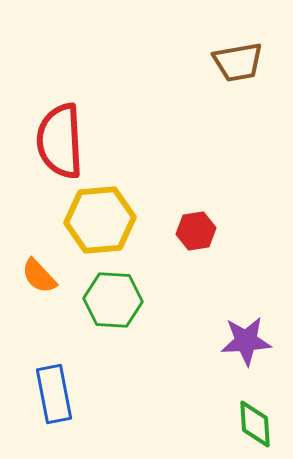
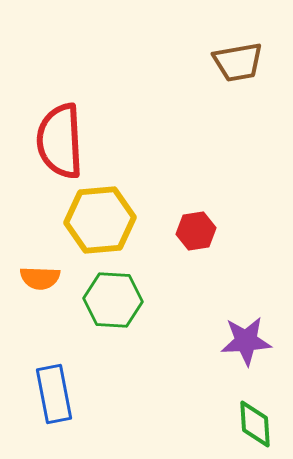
orange semicircle: moved 1 px right, 2 px down; rotated 45 degrees counterclockwise
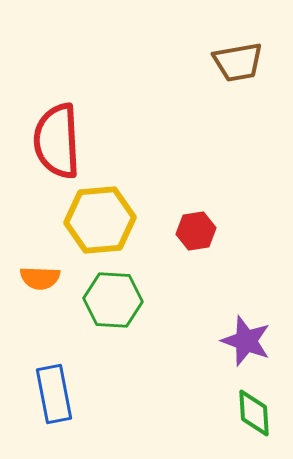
red semicircle: moved 3 px left
purple star: rotated 24 degrees clockwise
green diamond: moved 1 px left, 11 px up
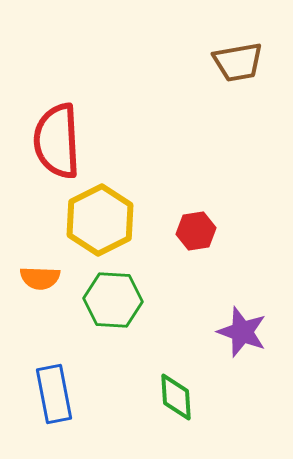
yellow hexagon: rotated 22 degrees counterclockwise
purple star: moved 4 px left, 9 px up
green diamond: moved 78 px left, 16 px up
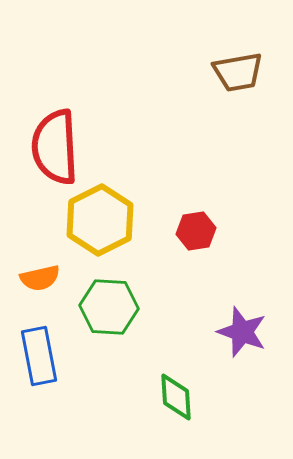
brown trapezoid: moved 10 px down
red semicircle: moved 2 px left, 6 px down
orange semicircle: rotated 15 degrees counterclockwise
green hexagon: moved 4 px left, 7 px down
blue rectangle: moved 15 px left, 38 px up
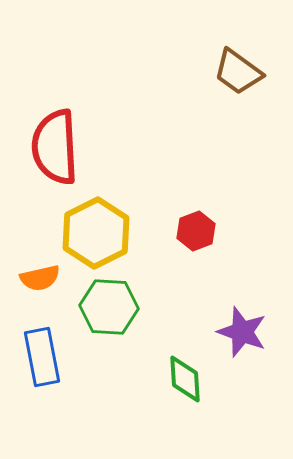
brown trapezoid: rotated 46 degrees clockwise
yellow hexagon: moved 4 px left, 13 px down
red hexagon: rotated 12 degrees counterclockwise
blue rectangle: moved 3 px right, 1 px down
green diamond: moved 9 px right, 18 px up
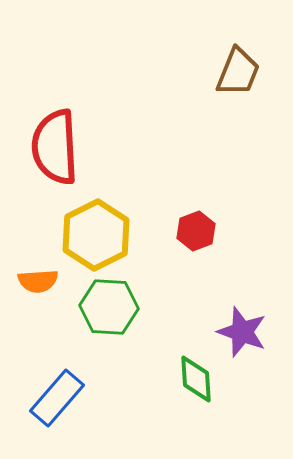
brown trapezoid: rotated 104 degrees counterclockwise
yellow hexagon: moved 2 px down
orange semicircle: moved 2 px left, 3 px down; rotated 9 degrees clockwise
blue rectangle: moved 15 px right, 41 px down; rotated 52 degrees clockwise
green diamond: moved 11 px right
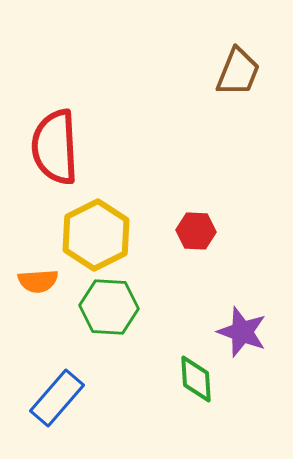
red hexagon: rotated 24 degrees clockwise
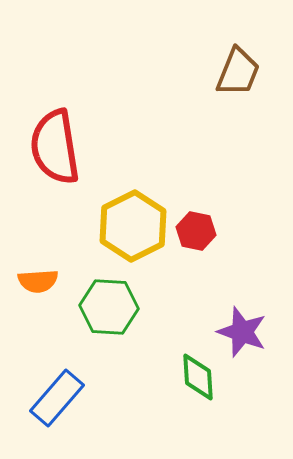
red semicircle: rotated 6 degrees counterclockwise
red hexagon: rotated 9 degrees clockwise
yellow hexagon: moved 37 px right, 9 px up
green diamond: moved 2 px right, 2 px up
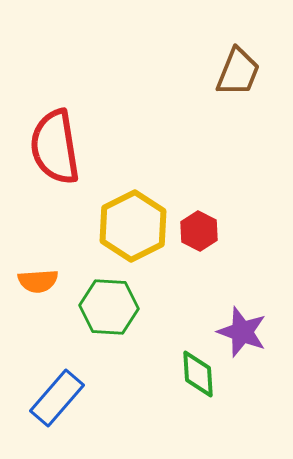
red hexagon: moved 3 px right; rotated 15 degrees clockwise
green diamond: moved 3 px up
